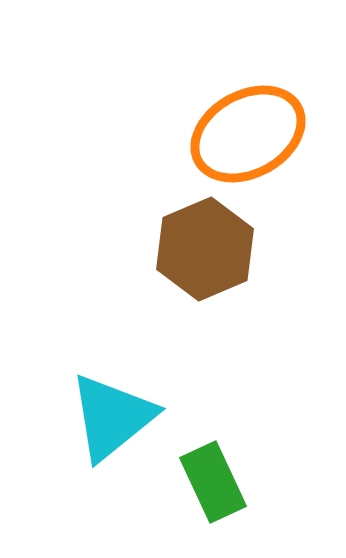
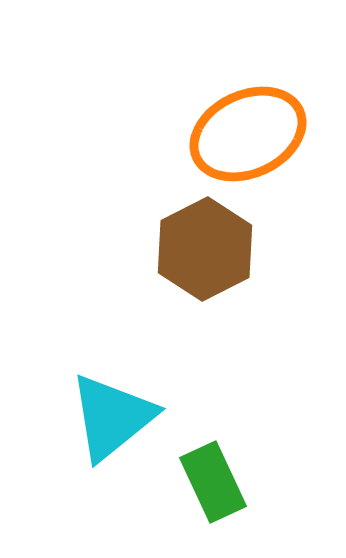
orange ellipse: rotated 4 degrees clockwise
brown hexagon: rotated 4 degrees counterclockwise
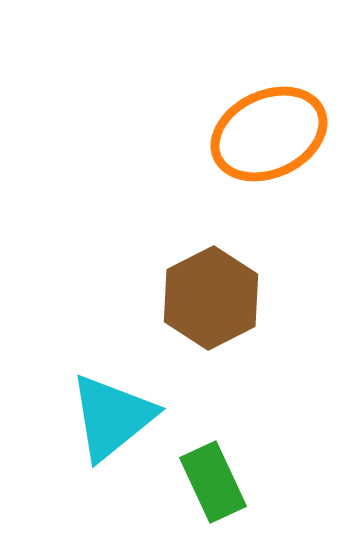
orange ellipse: moved 21 px right
brown hexagon: moved 6 px right, 49 px down
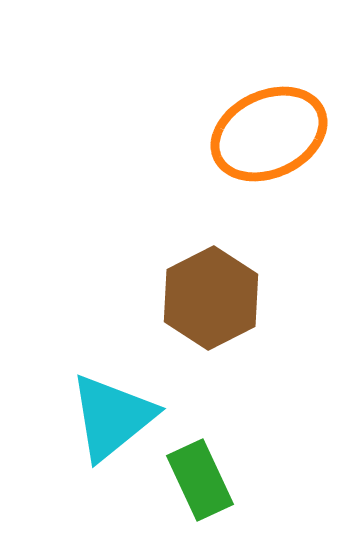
green rectangle: moved 13 px left, 2 px up
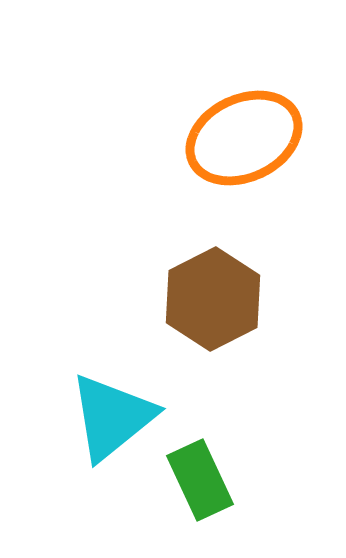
orange ellipse: moved 25 px left, 4 px down
brown hexagon: moved 2 px right, 1 px down
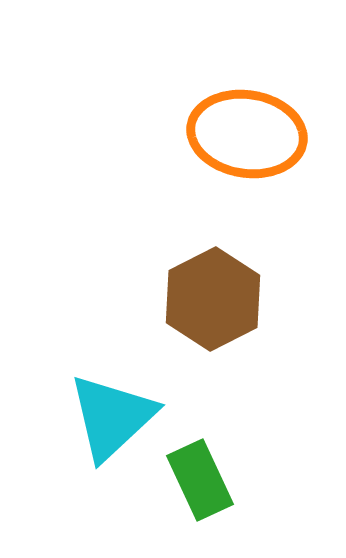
orange ellipse: moved 3 px right, 4 px up; rotated 34 degrees clockwise
cyan triangle: rotated 4 degrees counterclockwise
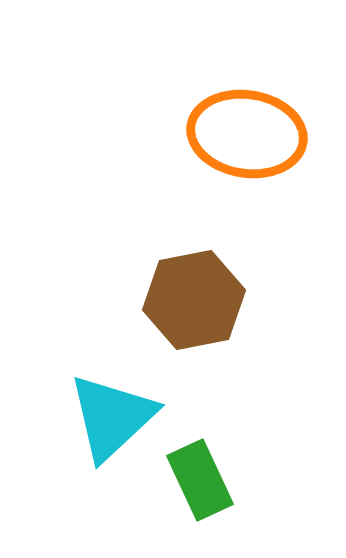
brown hexagon: moved 19 px left, 1 px down; rotated 16 degrees clockwise
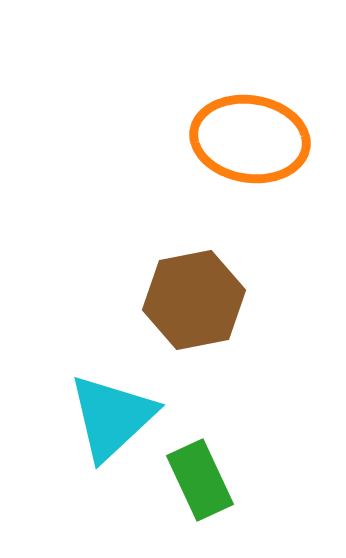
orange ellipse: moved 3 px right, 5 px down
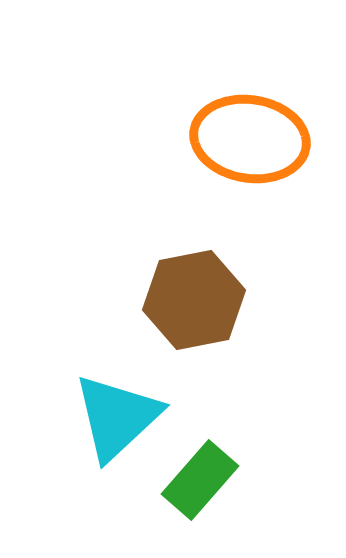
cyan triangle: moved 5 px right
green rectangle: rotated 66 degrees clockwise
